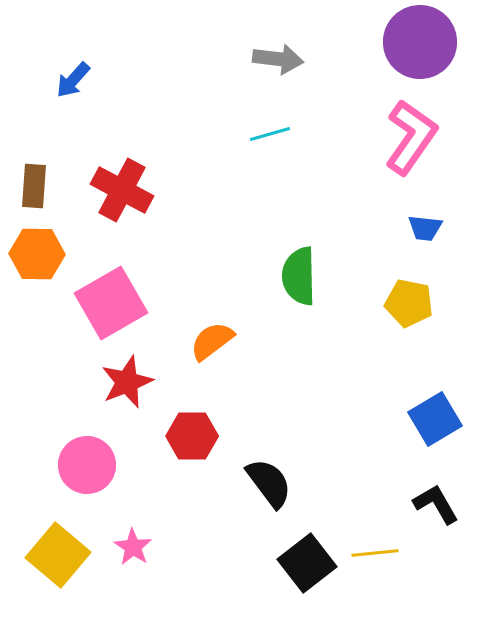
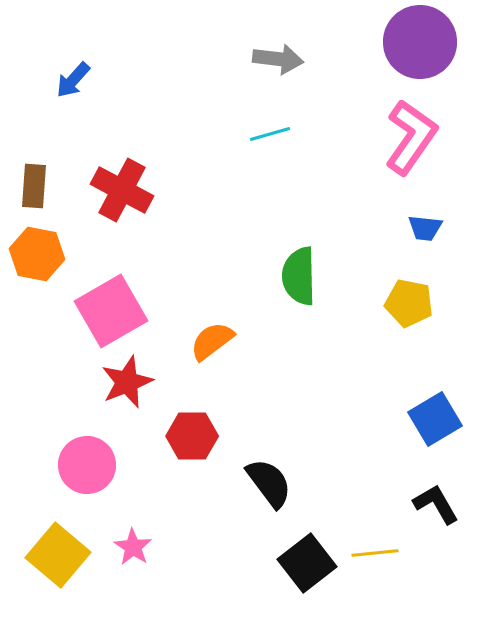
orange hexagon: rotated 10 degrees clockwise
pink square: moved 8 px down
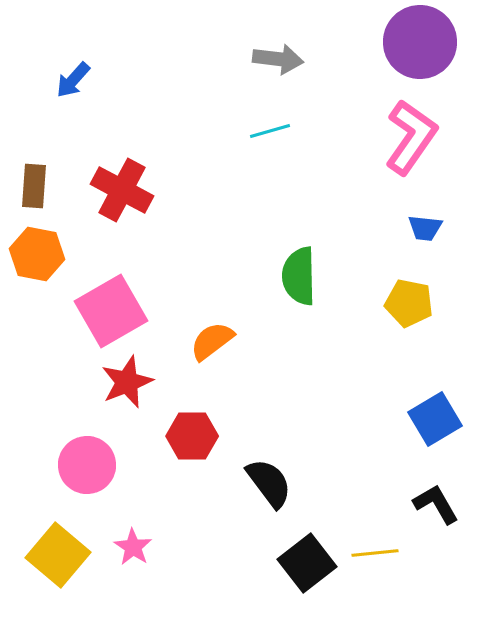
cyan line: moved 3 px up
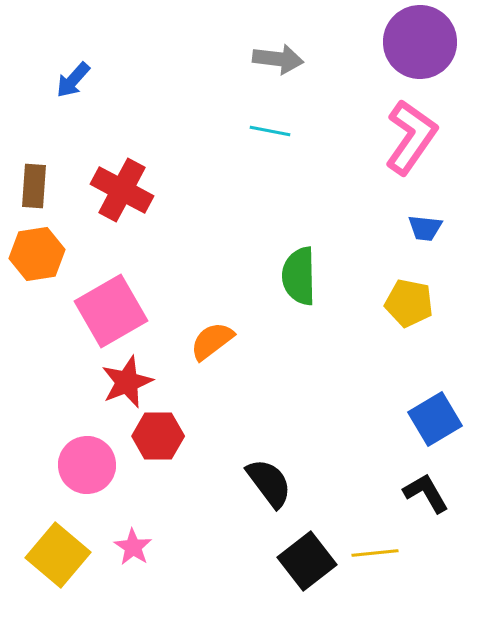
cyan line: rotated 27 degrees clockwise
orange hexagon: rotated 20 degrees counterclockwise
red hexagon: moved 34 px left
black L-shape: moved 10 px left, 11 px up
black square: moved 2 px up
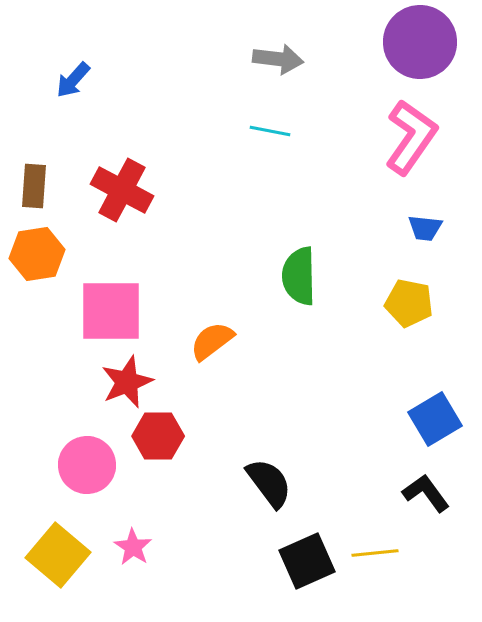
pink square: rotated 30 degrees clockwise
black L-shape: rotated 6 degrees counterclockwise
black square: rotated 14 degrees clockwise
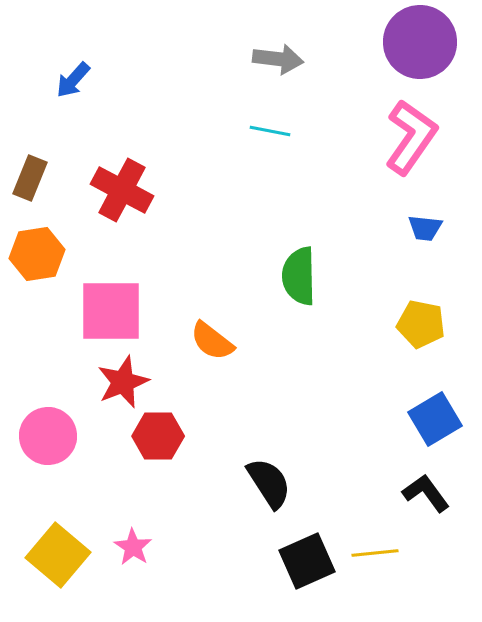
brown rectangle: moved 4 px left, 8 px up; rotated 18 degrees clockwise
yellow pentagon: moved 12 px right, 21 px down
orange semicircle: rotated 105 degrees counterclockwise
red star: moved 4 px left
pink circle: moved 39 px left, 29 px up
black semicircle: rotated 4 degrees clockwise
